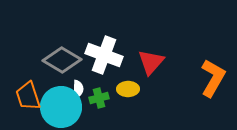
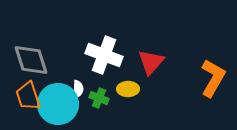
gray diamond: moved 31 px left; rotated 42 degrees clockwise
green cross: rotated 36 degrees clockwise
cyan circle: moved 3 px left, 3 px up
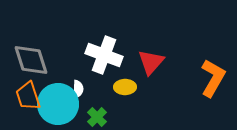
yellow ellipse: moved 3 px left, 2 px up
green cross: moved 2 px left, 19 px down; rotated 24 degrees clockwise
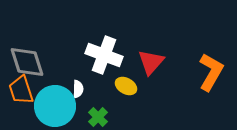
gray diamond: moved 4 px left, 2 px down
orange L-shape: moved 2 px left, 6 px up
yellow ellipse: moved 1 px right, 1 px up; rotated 30 degrees clockwise
orange trapezoid: moved 7 px left, 6 px up
cyan circle: moved 3 px left, 2 px down
green cross: moved 1 px right
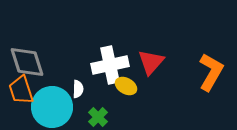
white cross: moved 6 px right, 10 px down; rotated 33 degrees counterclockwise
cyan circle: moved 3 px left, 1 px down
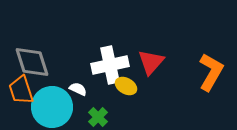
gray diamond: moved 5 px right
white semicircle: rotated 66 degrees counterclockwise
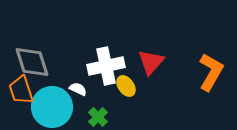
white cross: moved 4 px left, 1 px down
yellow ellipse: rotated 25 degrees clockwise
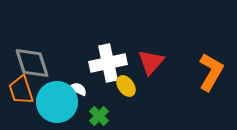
gray diamond: moved 1 px down
white cross: moved 2 px right, 3 px up
cyan circle: moved 5 px right, 5 px up
green cross: moved 1 px right, 1 px up
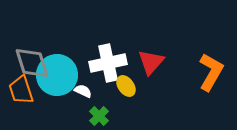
white semicircle: moved 5 px right, 2 px down
cyan circle: moved 27 px up
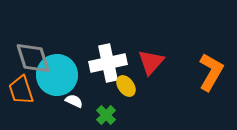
gray diamond: moved 1 px right, 5 px up
white semicircle: moved 9 px left, 10 px down
green cross: moved 7 px right, 1 px up
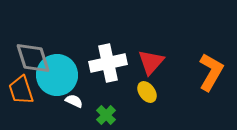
yellow ellipse: moved 21 px right, 6 px down
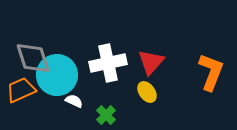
orange L-shape: rotated 9 degrees counterclockwise
orange trapezoid: rotated 84 degrees clockwise
